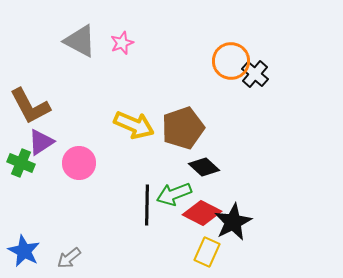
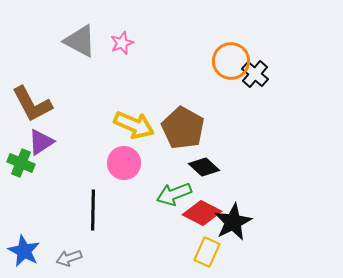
brown L-shape: moved 2 px right, 2 px up
brown pentagon: rotated 24 degrees counterclockwise
pink circle: moved 45 px right
black line: moved 54 px left, 5 px down
gray arrow: rotated 20 degrees clockwise
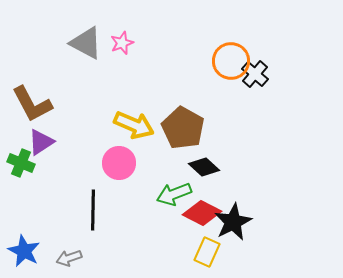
gray triangle: moved 6 px right, 2 px down
pink circle: moved 5 px left
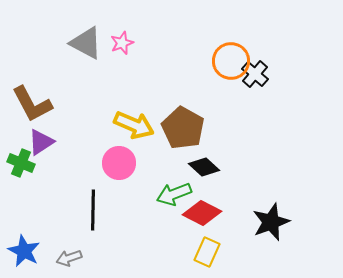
black star: moved 38 px right; rotated 6 degrees clockwise
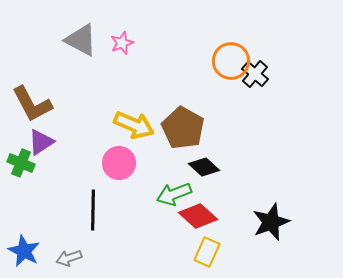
gray triangle: moved 5 px left, 3 px up
red diamond: moved 4 px left, 3 px down; rotated 15 degrees clockwise
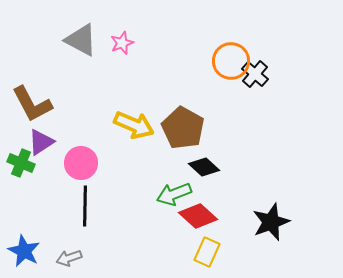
pink circle: moved 38 px left
black line: moved 8 px left, 4 px up
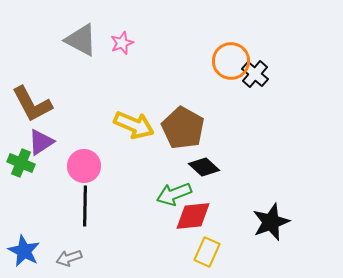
pink circle: moved 3 px right, 3 px down
red diamond: moved 5 px left; rotated 48 degrees counterclockwise
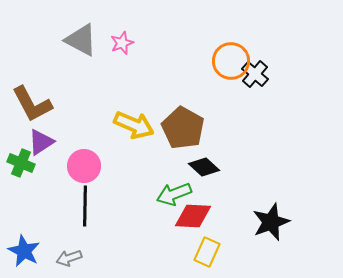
red diamond: rotated 9 degrees clockwise
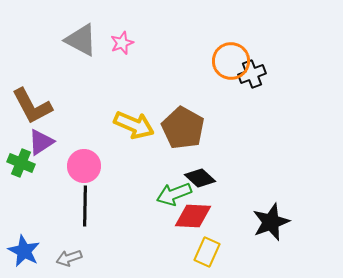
black cross: moved 3 px left; rotated 28 degrees clockwise
brown L-shape: moved 2 px down
black diamond: moved 4 px left, 11 px down
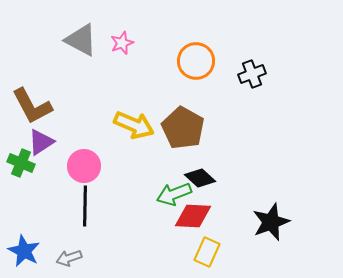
orange circle: moved 35 px left
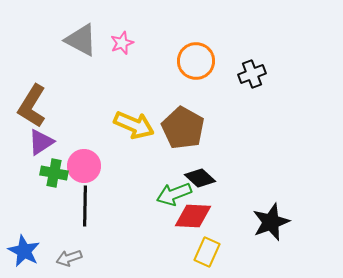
brown L-shape: rotated 60 degrees clockwise
green cross: moved 33 px right, 10 px down; rotated 12 degrees counterclockwise
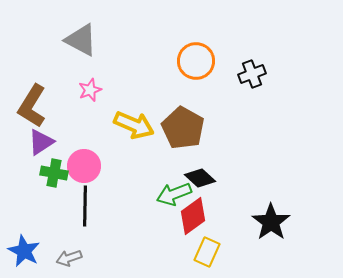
pink star: moved 32 px left, 47 px down
red diamond: rotated 39 degrees counterclockwise
black star: rotated 15 degrees counterclockwise
